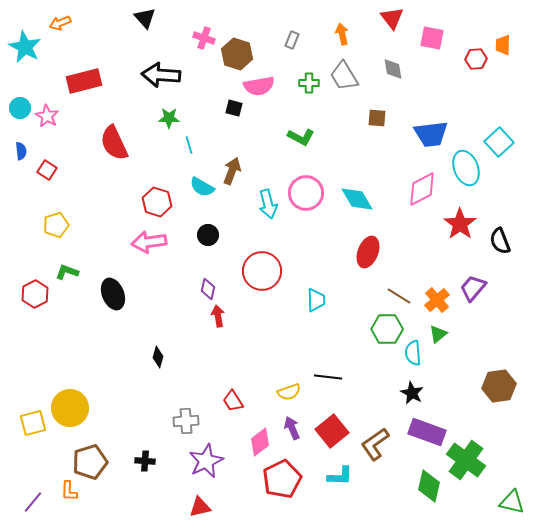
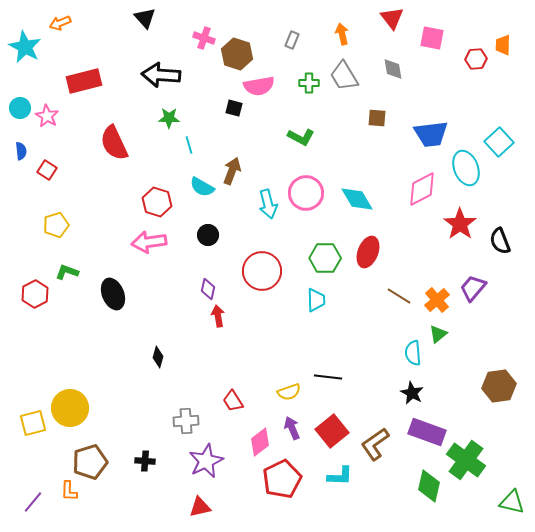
green hexagon at (387, 329): moved 62 px left, 71 px up
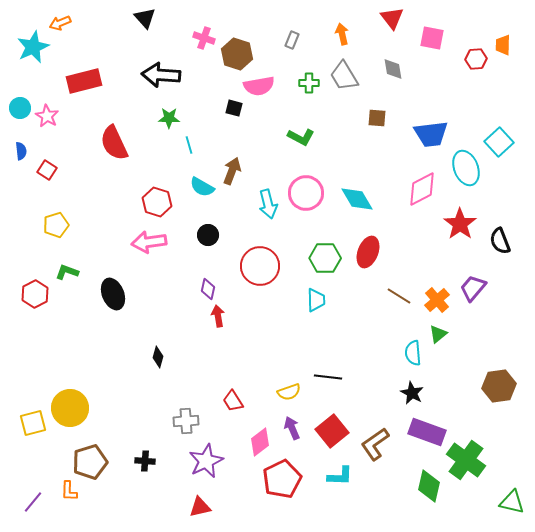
cyan star at (25, 47): moved 8 px right; rotated 20 degrees clockwise
red circle at (262, 271): moved 2 px left, 5 px up
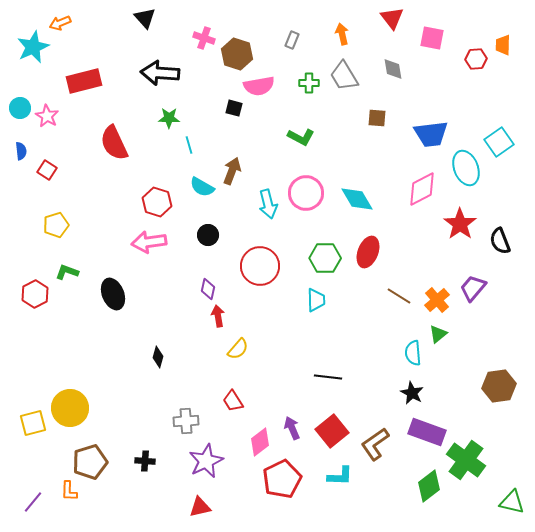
black arrow at (161, 75): moved 1 px left, 2 px up
cyan square at (499, 142): rotated 8 degrees clockwise
yellow semicircle at (289, 392): moved 51 px left, 43 px up; rotated 30 degrees counterclockwise
green diamond at (429, 486): rotated 40 degrees clockwise
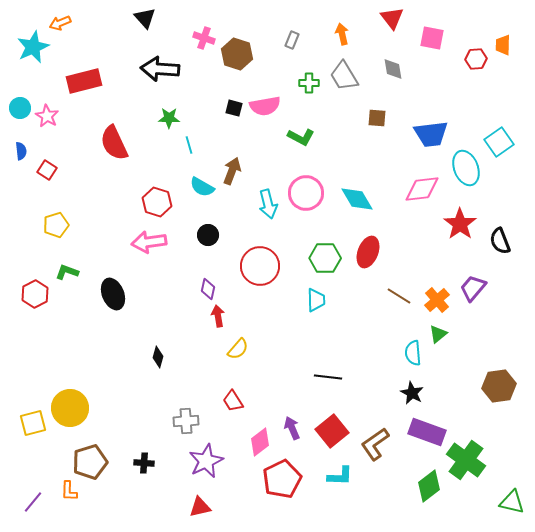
black arrow at (160, 73): moved 4 px up
pink semicircle at (259, 86): moved 6 px right, 20 px down
pink diamond at (422, 189): rotated 21 degrees clockwise
black cross at (145, 461): moved 1 px left, 2 px down
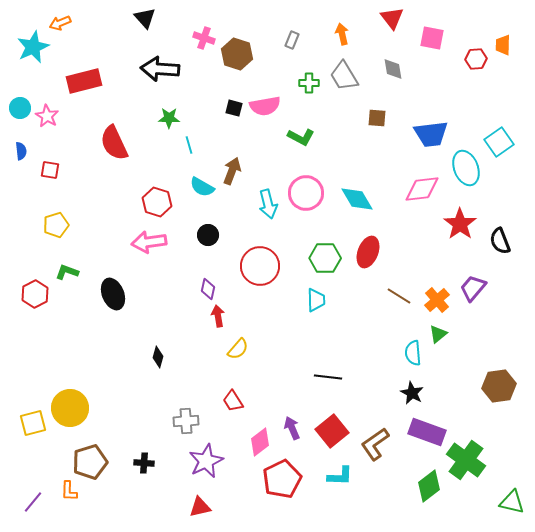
red square at (47, 170): moved 3 px right; rotated 24 degrees counterclockwise
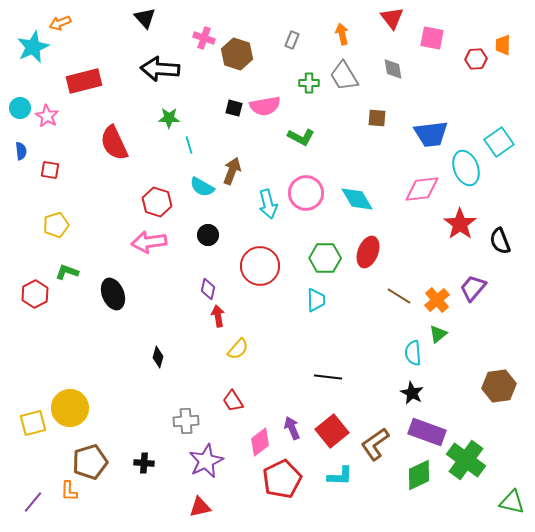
green diamond at (429, 486): moved 10 px left, 11 px up; rotated 12 degrees clockwise
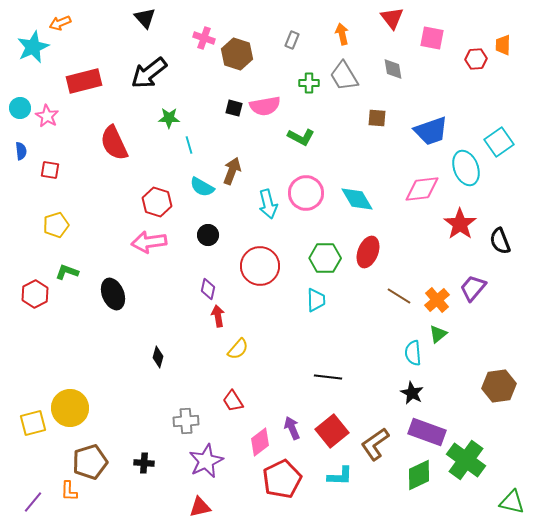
black arrow at (160, 69): moved 11 px left, 4 px down; rotated 42 degrees counterclockwise
blue trapezoid at (431, 134): moved 3 px up; rotated 12 degrees counterclockwise
